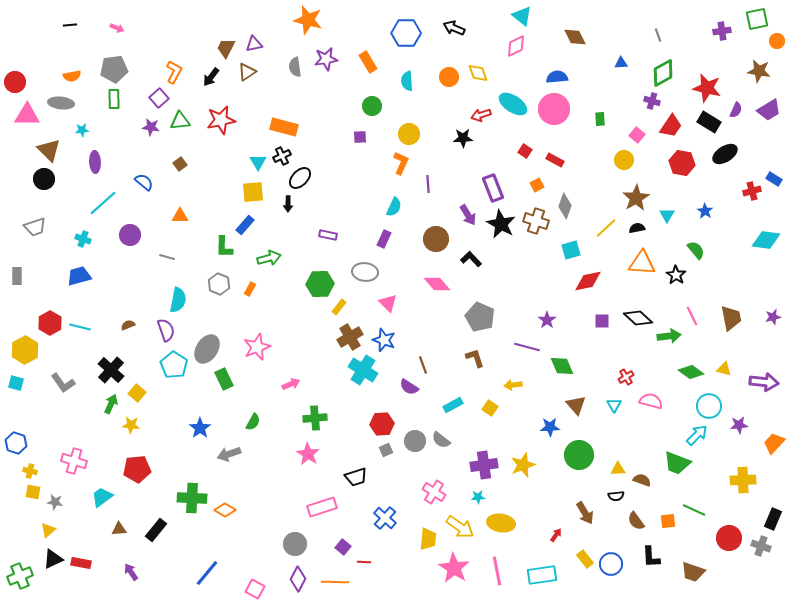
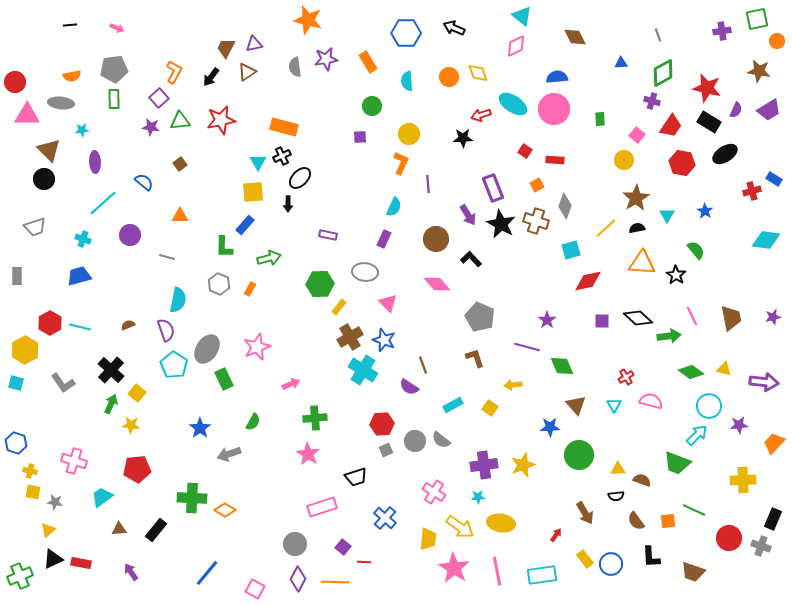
red rectangle at (555, 160): rotated 24 degrees counterclockwise
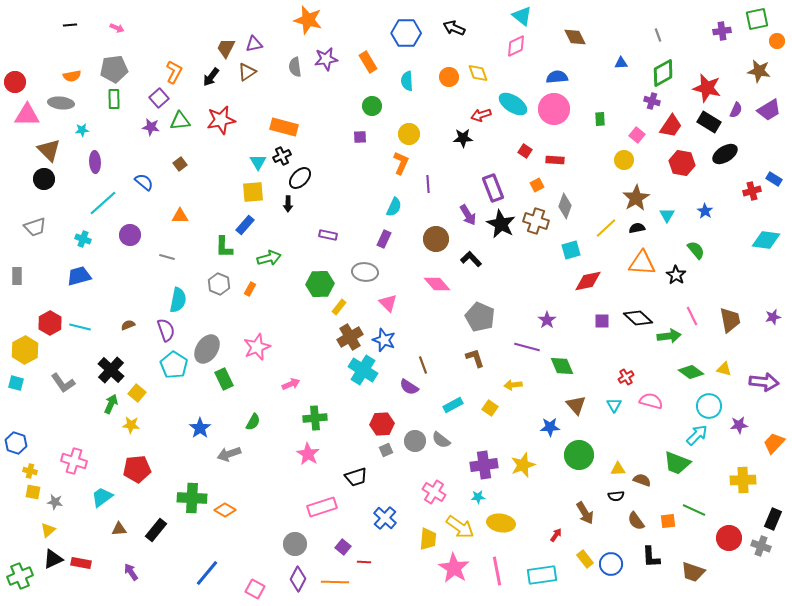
brown trapezoid at (731, 318): moved 1 px left, 2 px down
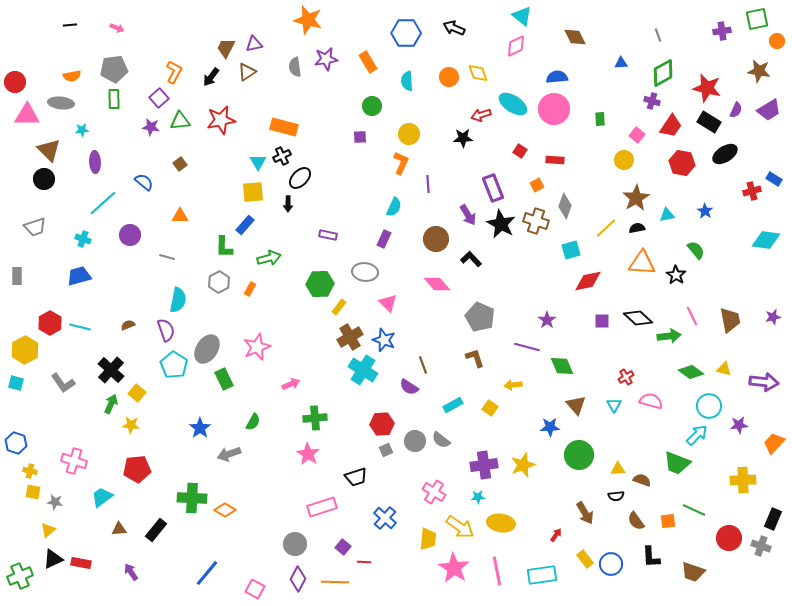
red square at (525, 151): moved 5 px left
cyan triangle at (667, 215): rotated 49 degrees clockwise
gray hexagon at (219, 284): moved 2 px up; rotated 10 degrees clockwise
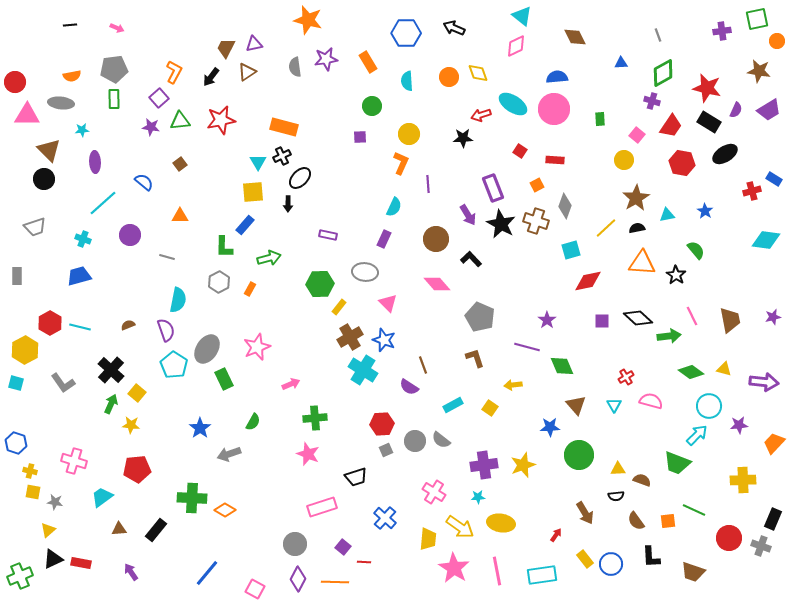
pink star at (308, 454): rotated 10 degrees counterclockwise
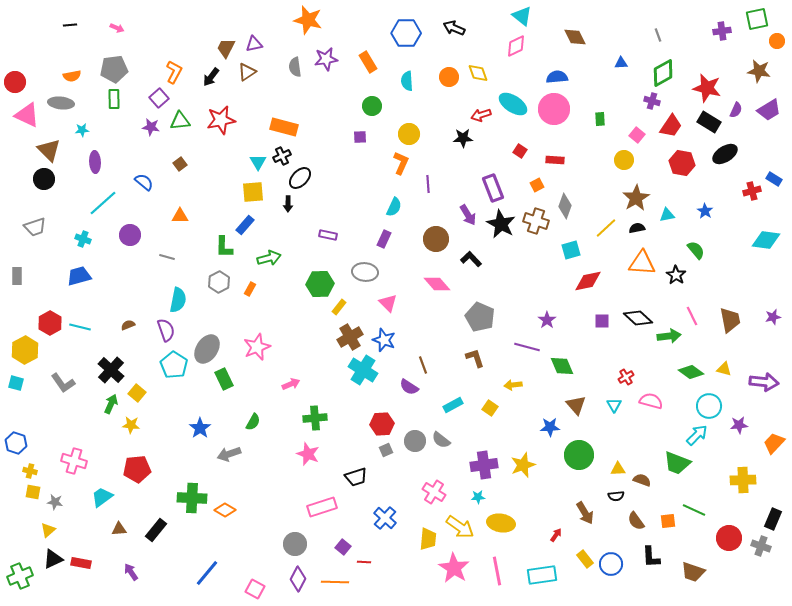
pink triangle at (27, 115): rotated 24 degrees clockwise
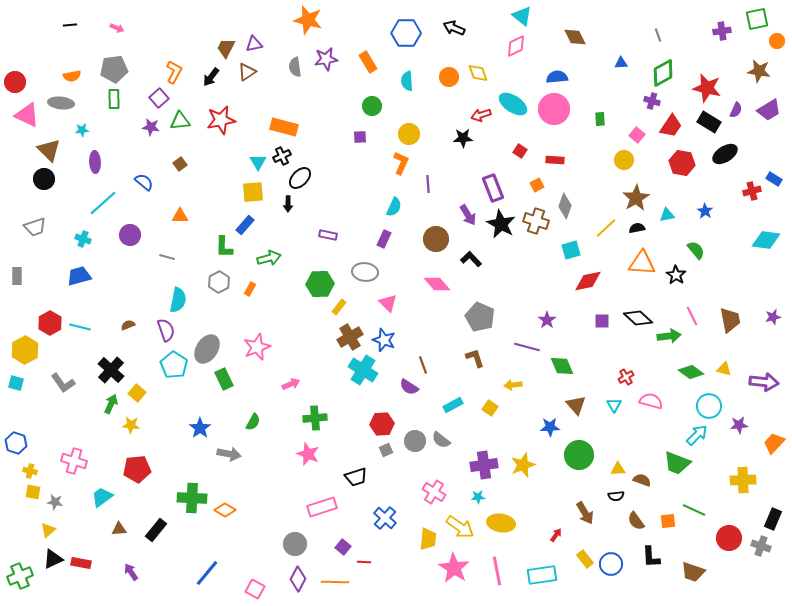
gray arrow at (229, 454): rotated 150 degrees counterclockwise
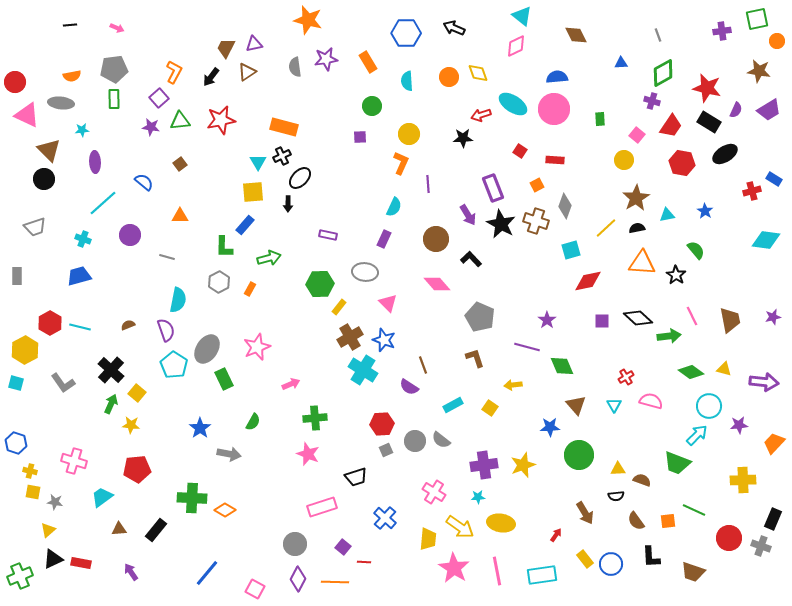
brown diamond at (575, 37): moved 1 px right, 2 px up
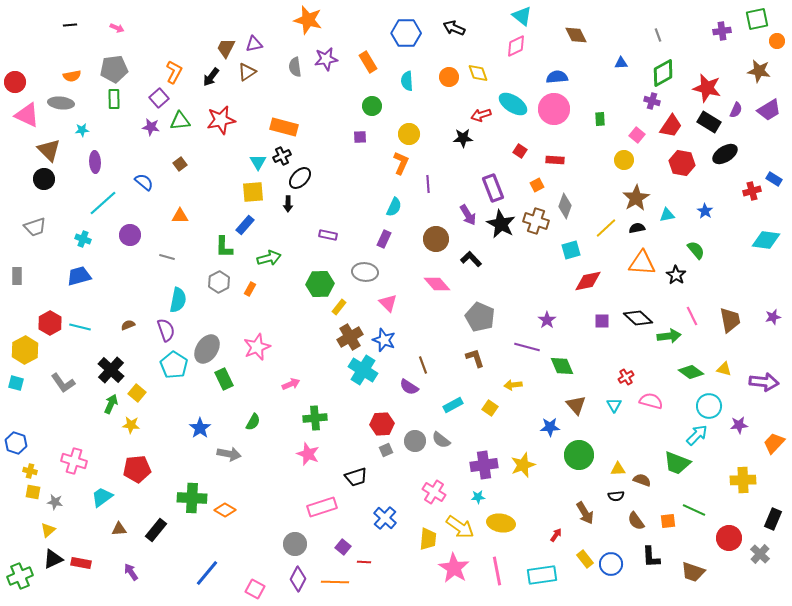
gray cross at (761, 546): moved 1 px left, 8 px down; rotated 24 degrees clockwise
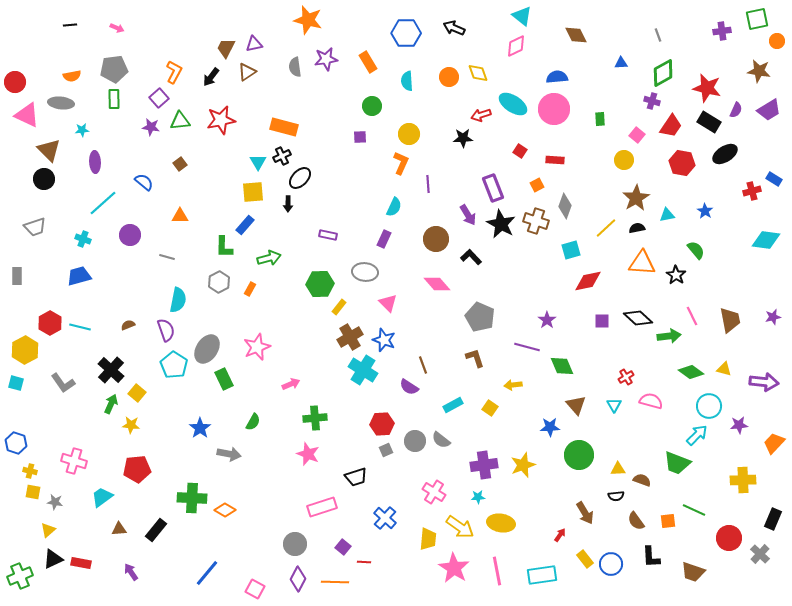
black L-shape at (471, 259): moved 2 px up
red arrow at (556, 535): moved 4 px right
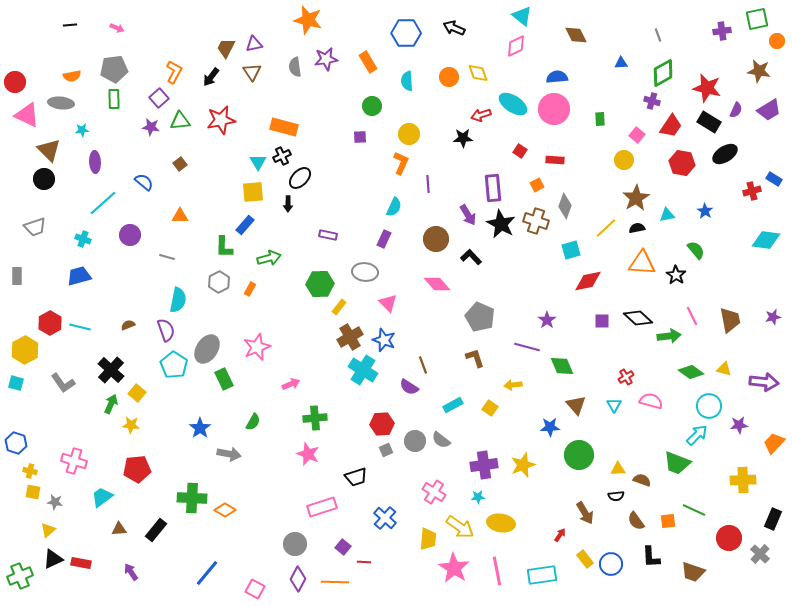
brown triangle at (247, 72): moved 5 px right; rotated 30 degrees counterclockwise
purple rectangle at (493, 188): rotated 16 degrees clockwise
